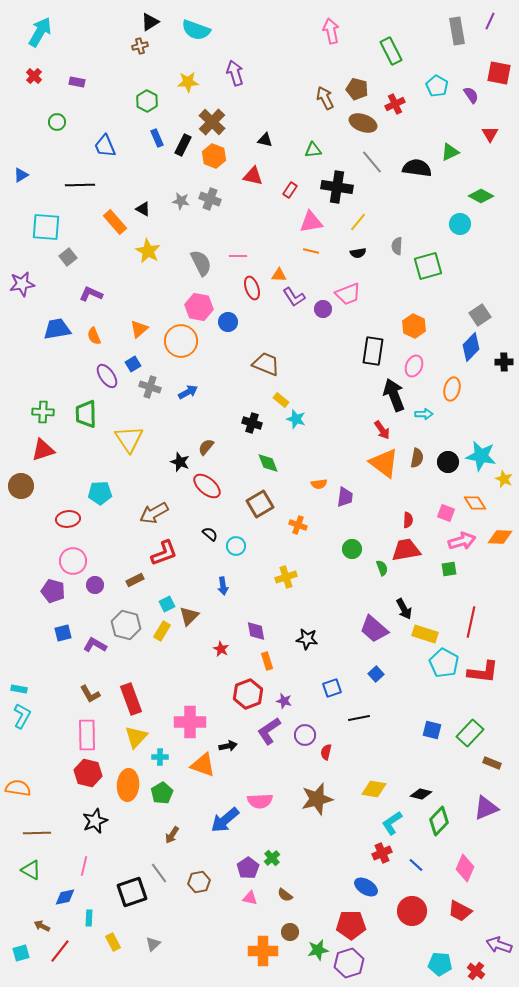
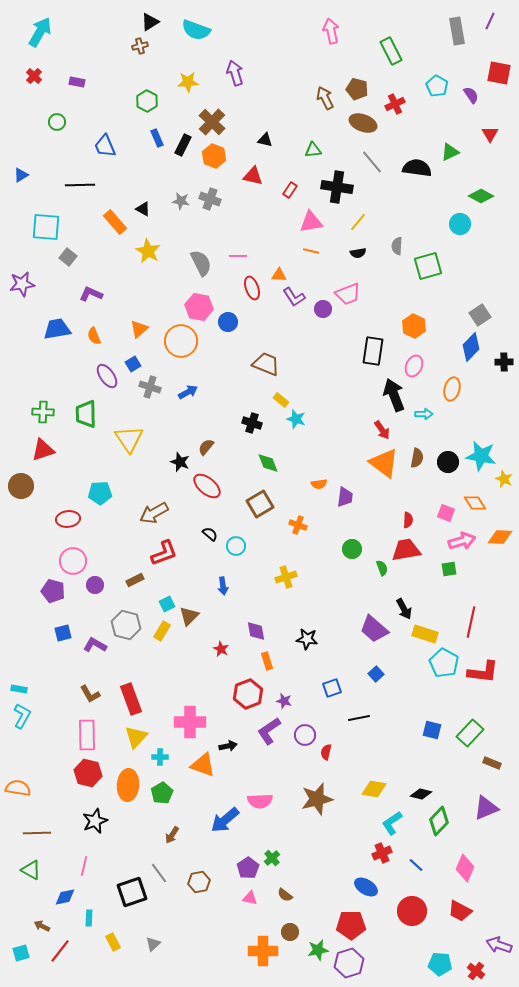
gray square at (68, 257): rotated 12 degrees counterclockwise
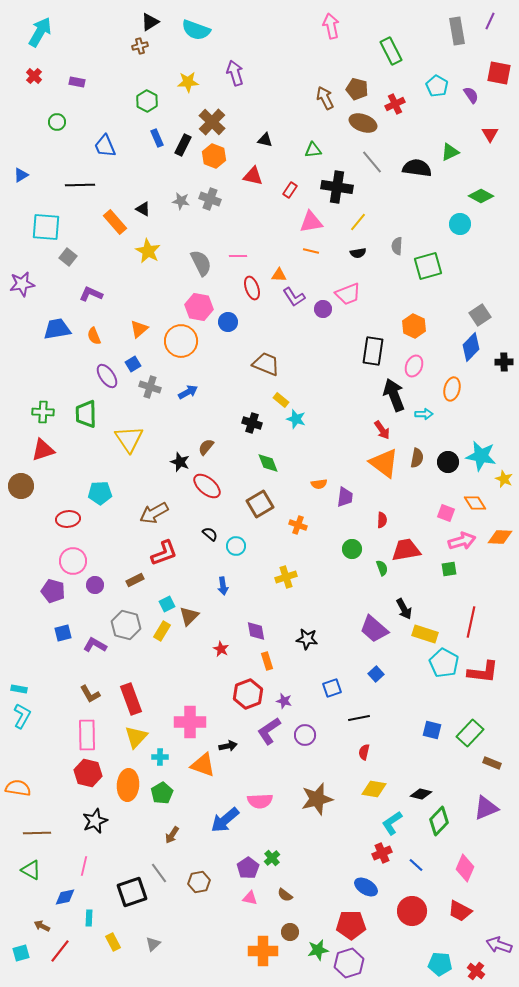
pink arrow at (331, 31): moved 5 px up
red semicircle at (408, 520): moved 26 px left
red semicircle at (326, 752): moved 38 px right
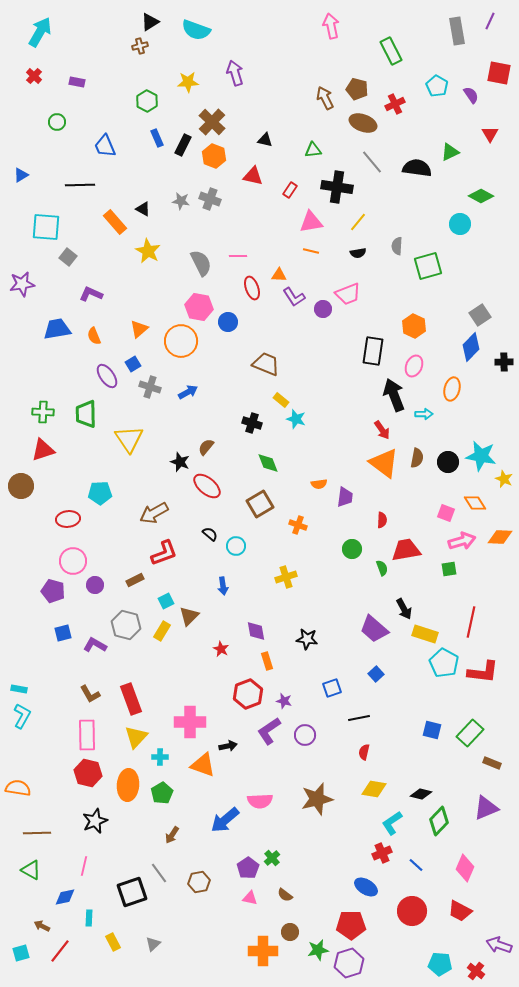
cyan square at (167, 604): moved 1 px left, 3 px up
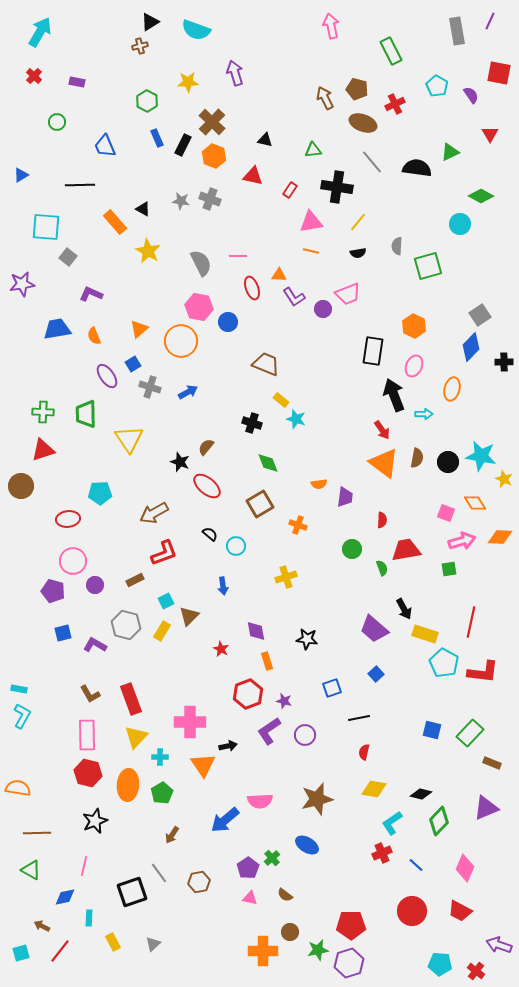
orange triangle at (203, 765): rotated 36 degrees clockwise
blue ellipse at (366, 887): moved 59 px left, 42 px up
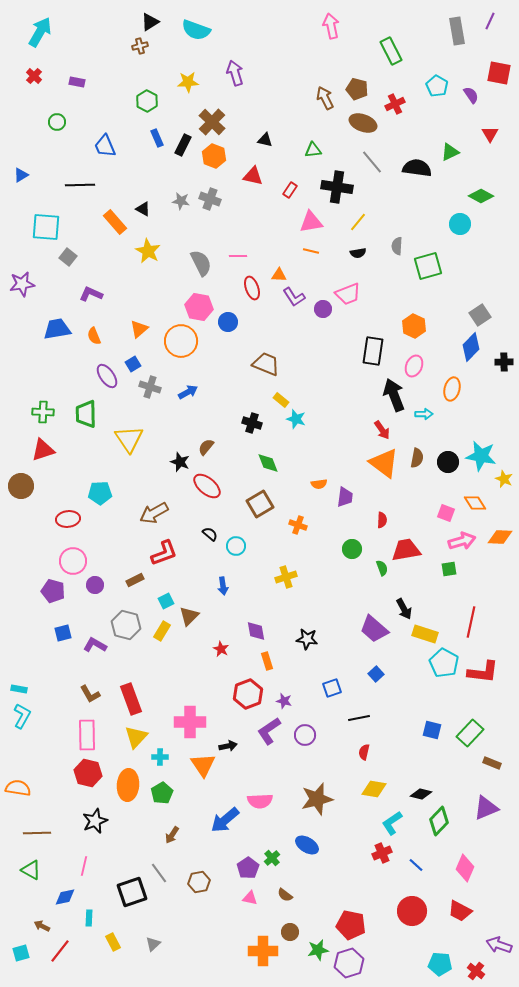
red pentagon at (351, 925): rotated 12 degrees clockwise
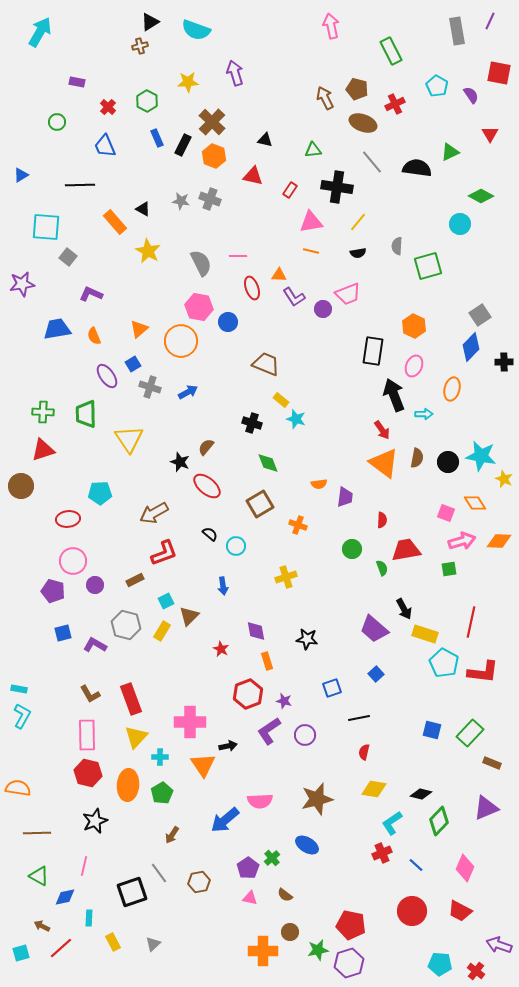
red cross at (34, 76): moved 74 px right, 31 px down
orange diamond at (500, 537): moved 1 px left, 4 px down
green triangle at (31, 870): moved 8 px right, 6 px down
red line at (60, 951): moved 1 px right, 3 px up; rotated 10 degrees clockwise
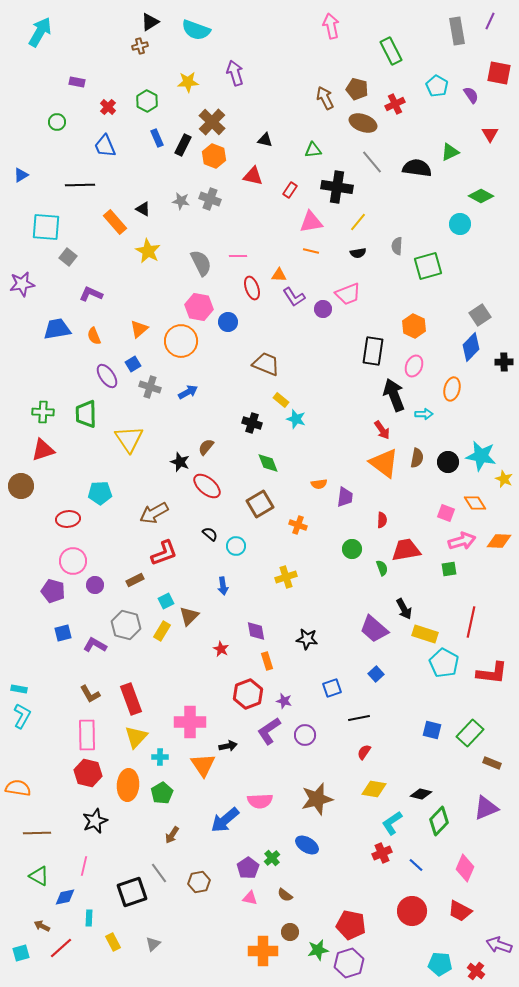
red L-shape at (483, 672): moved 9 px right, 1 px down
red semicircle at (364, 752): rotated 21 degrees clockwise
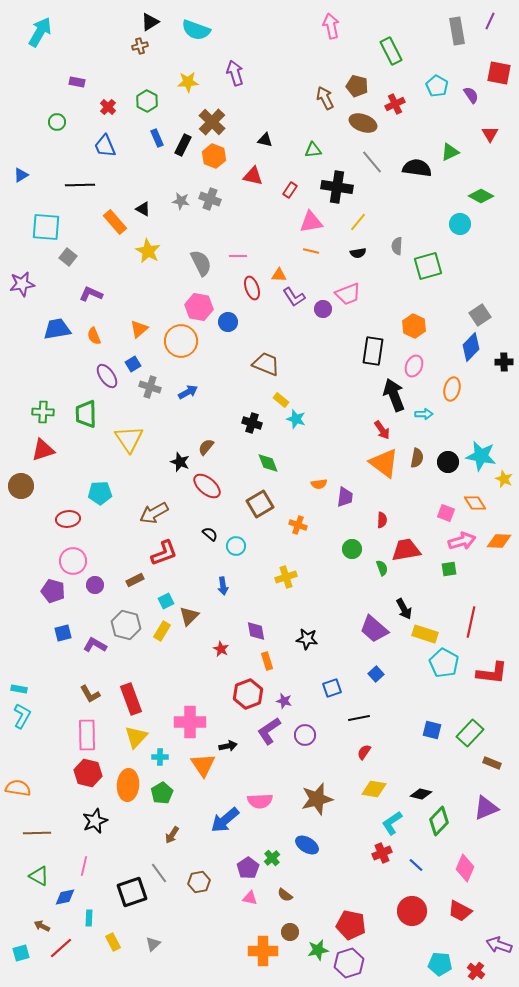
brown pentagon at (357, 89): moved 3 px up
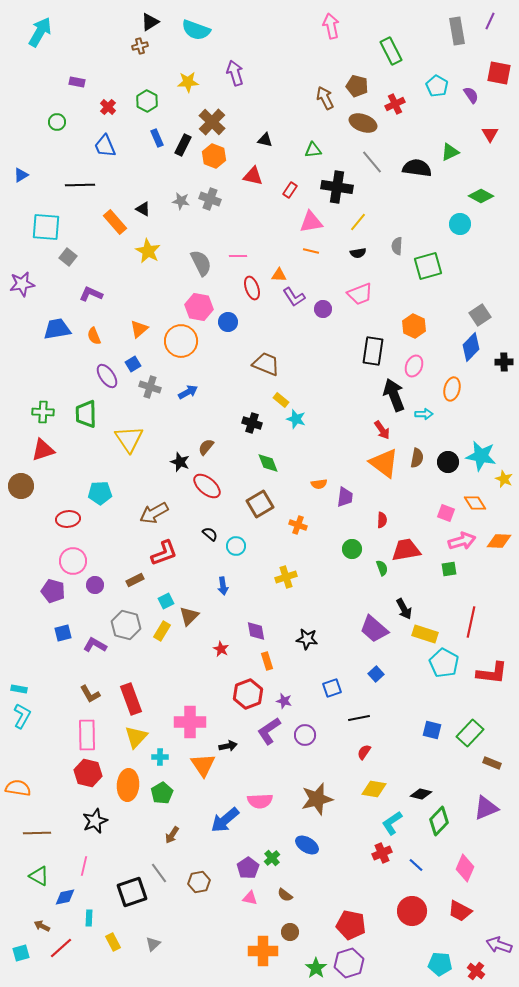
pink trapezoid at (348, 294): moved 12 px right
green star at (318, 950): moved 2 px left, 18 px down; rotated 25 degrees counterclockwise
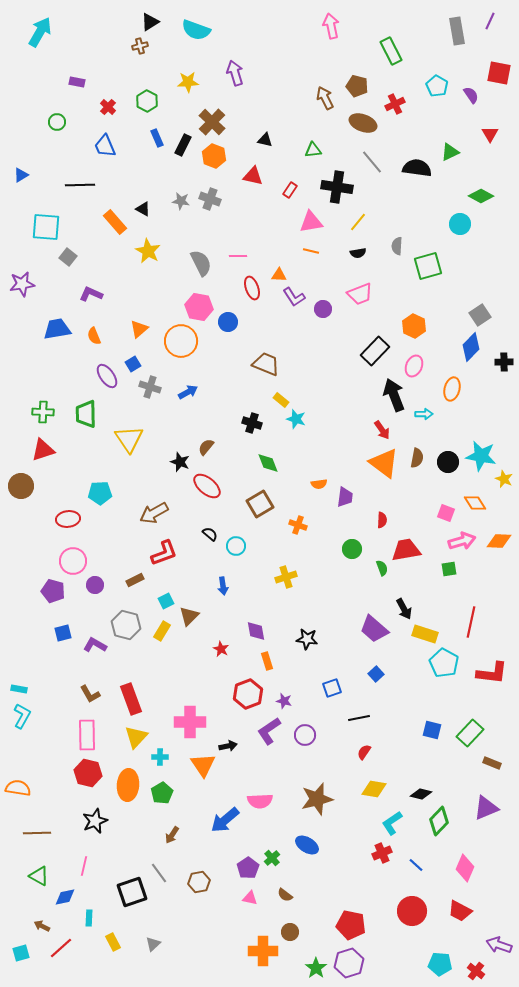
black rectangle at (373, 351): moved 2 px right; rotated 36 degrees clockwise
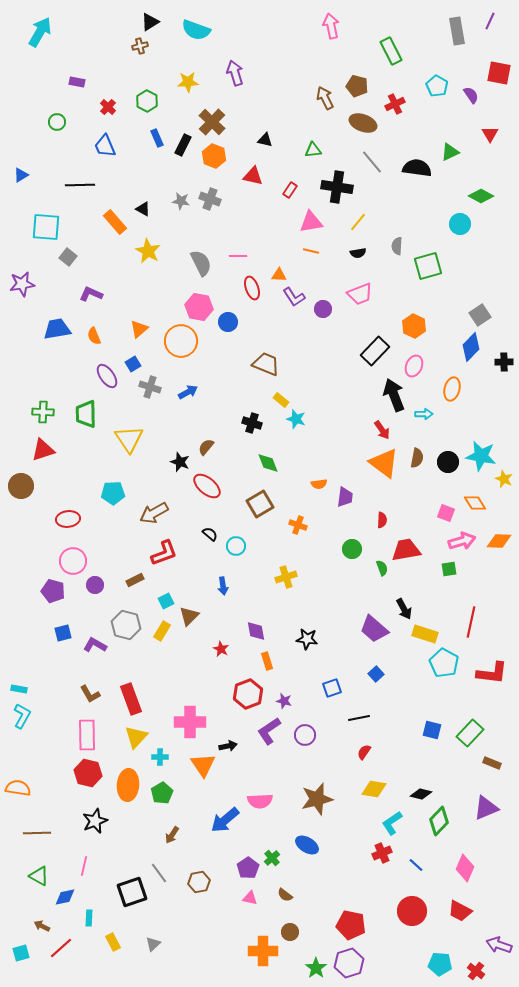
cyan pentagon at (100, 493): moved 13 px right
